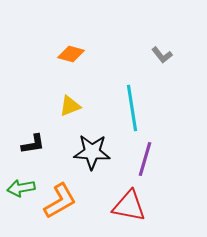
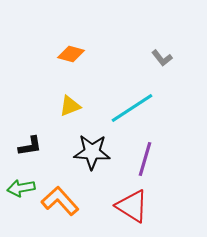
gray L-shape: moved 3 px down
cyan line: rotated 66 degrees clockwise
black L-shape: moved 3 px left, 2 px down
orange L-shape: rotated 102 degrees counterclockwise
red triangle: moved 3 px right; rotated 21 degrees clockwise
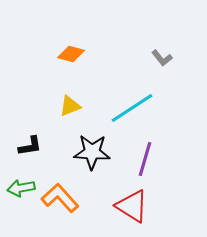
orange L-shape: moved 3 px up
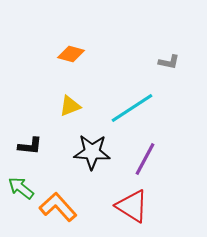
gray L-shape: moved 7 px right, 4 px down; rotated 40 degrees counterclockwise
black L-shape: rotated 15 degrees clockwise
purple line: rotated 12 degrees clockwise
green arrow: rotated 48 degrees clockwise
orange L-shape: moved 2 px left, 9 px down
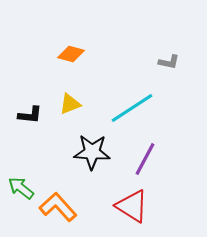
yellow triangle: moved 2 px up
black L-shape: moved 31 px up
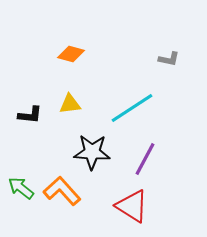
gray L-shape: moved 3 px up
yellow triangle: rotated 15 degrees clockwise
orange L-shape: moved 4 px right, 16 px up
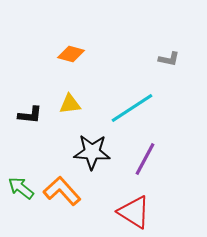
red triangle: moved 2 px right, 6 px down
